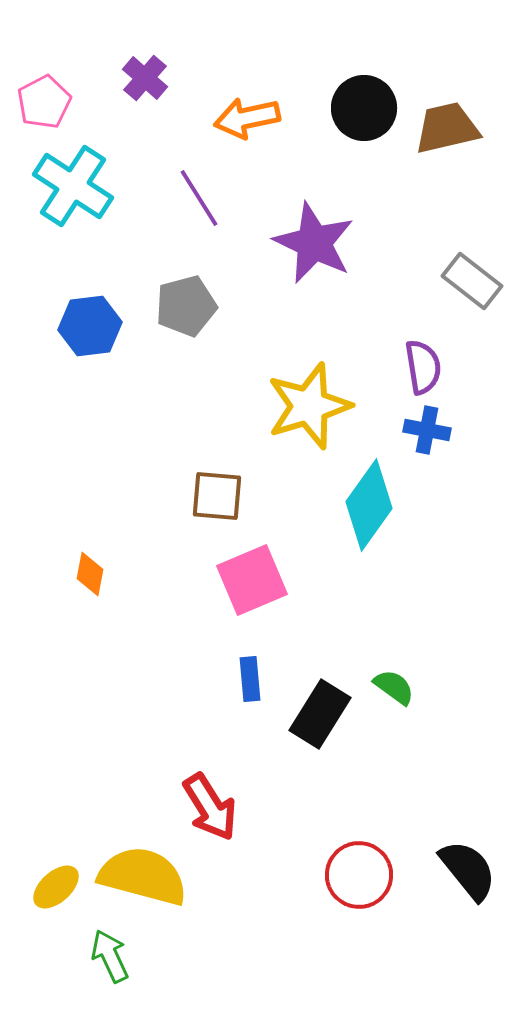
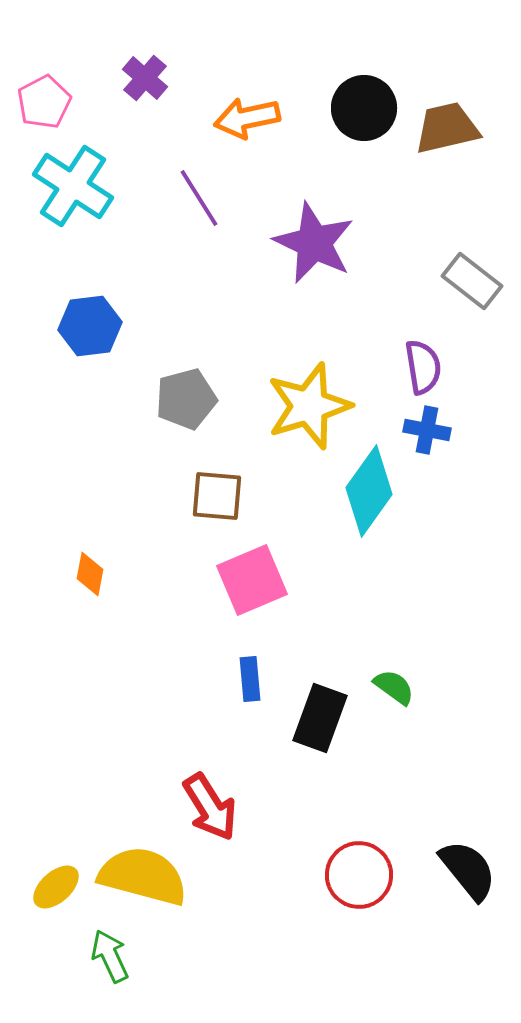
gray pentagon: moved 93 px down
cyan diamond: moved 14 px up
black rectangle: moved 4 px down; rotated 12 degrees counterclockwise
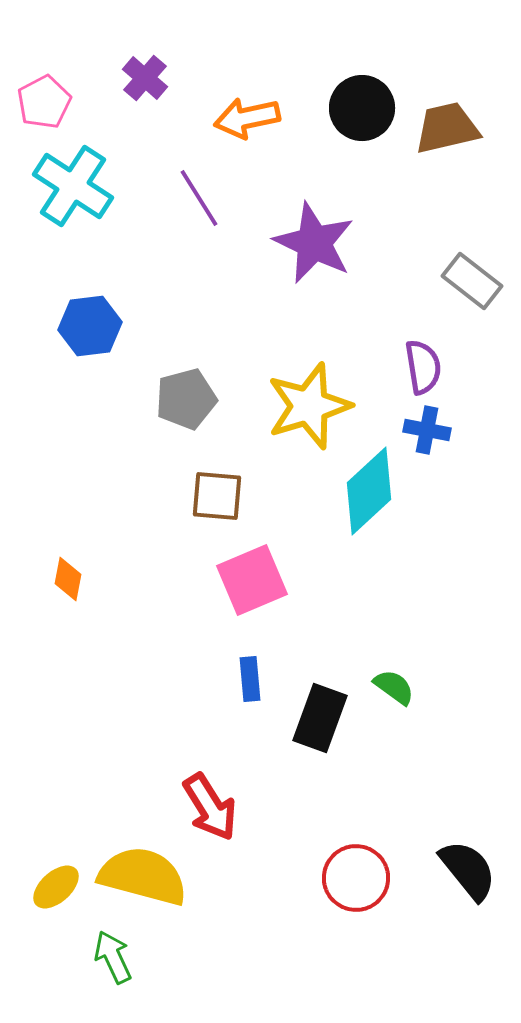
black circle: moved 2 px left
cyan diamond: rotated 12 degrees clockwise
orange diamond: moved 22 px left, 5 px down
red circle: moved 3 px left, 3 px down
green arrow: moved 3 px right, 1 px down
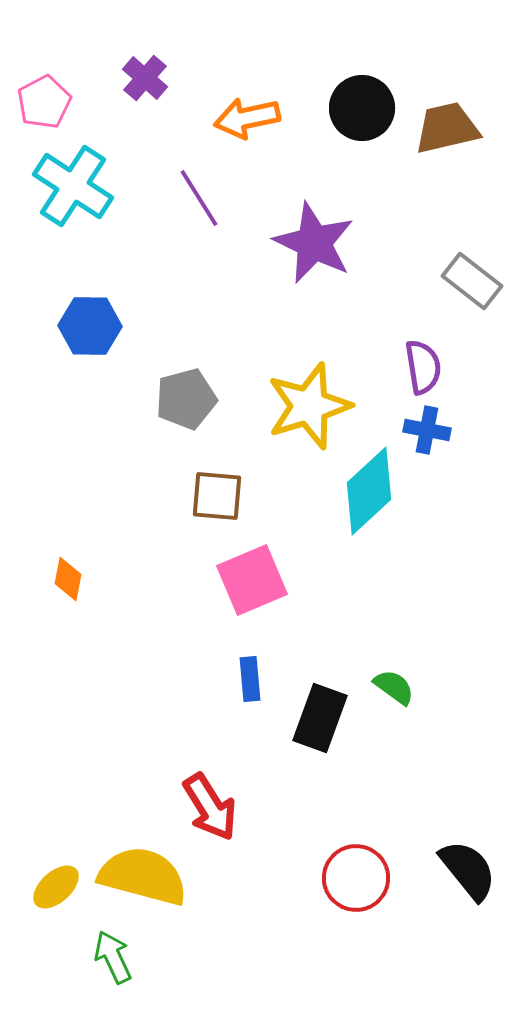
blue hexagon: rotated 8 degrees clockwise
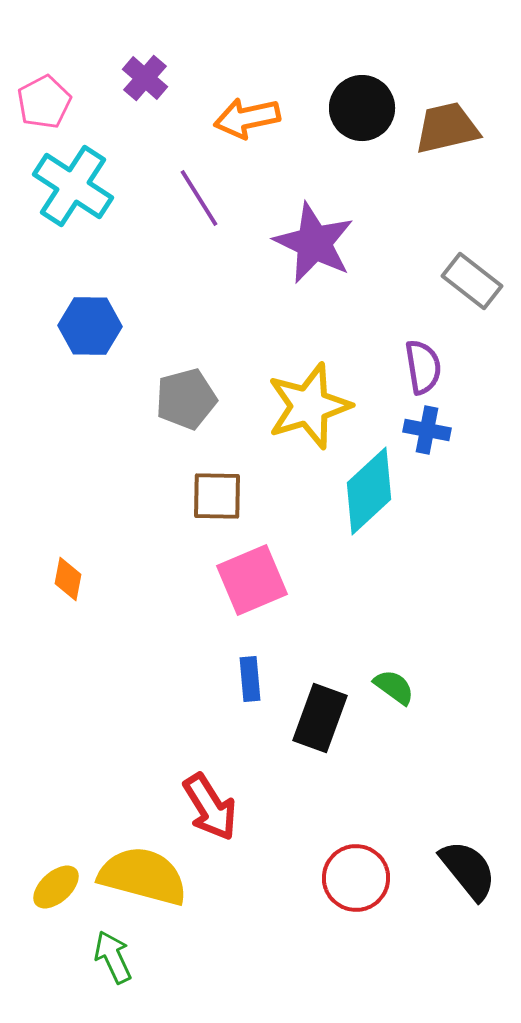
brown square: rotated 4 degrees counterclockwise
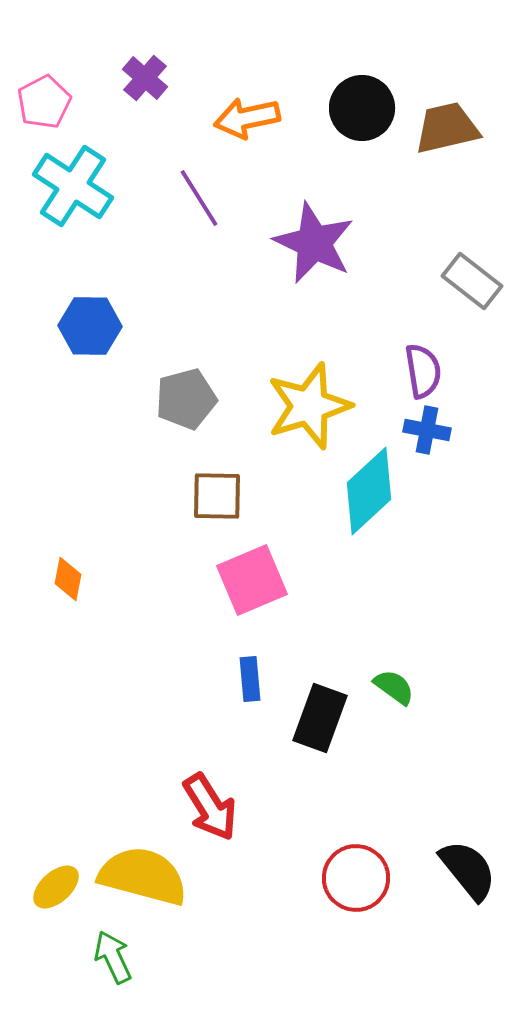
purple semicircle: moved 4 px down
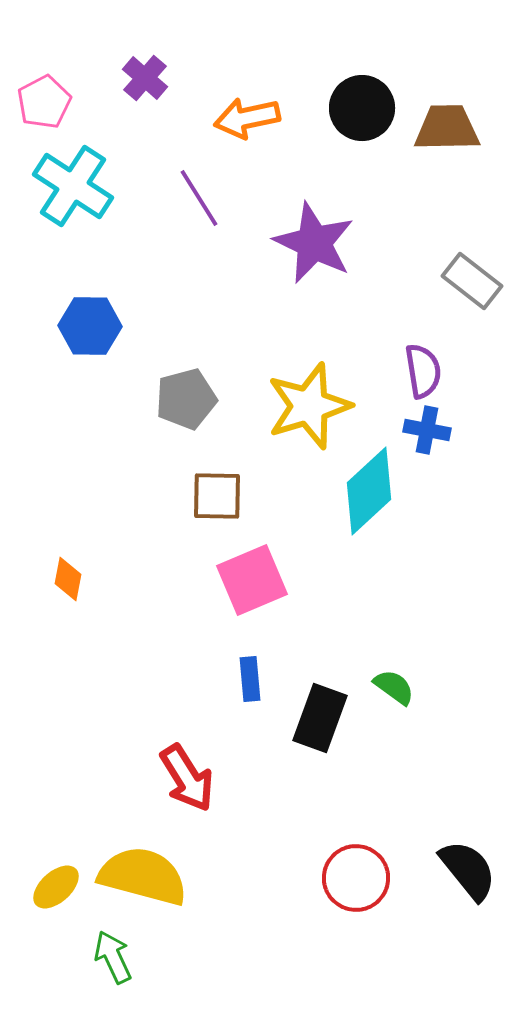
brown trapezoid: rotated 12 degrees clockwise
red arrow: moved 23 px left, 29 px up
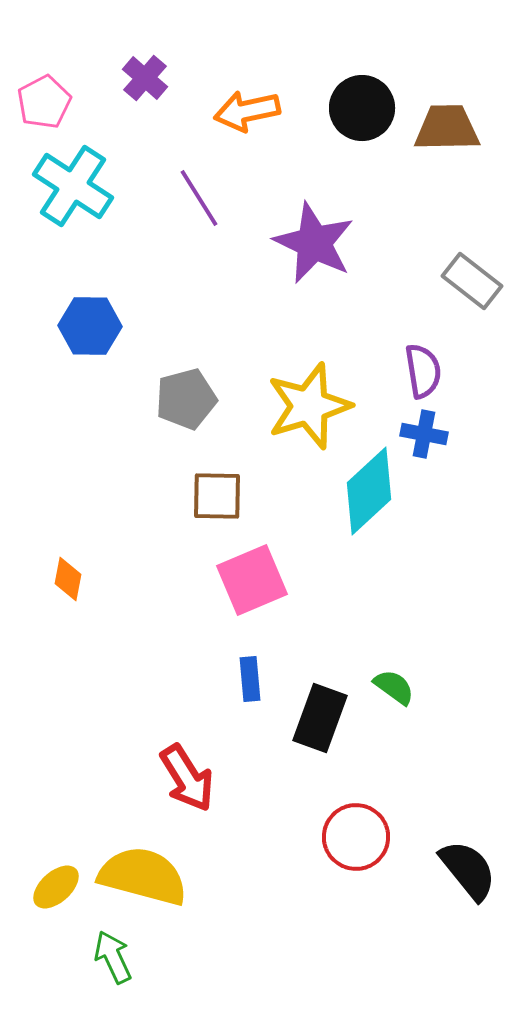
orange arrow: moved 7 px up
blue cross: moved 3 px left, 4 px down
red circle: moved 41 px up
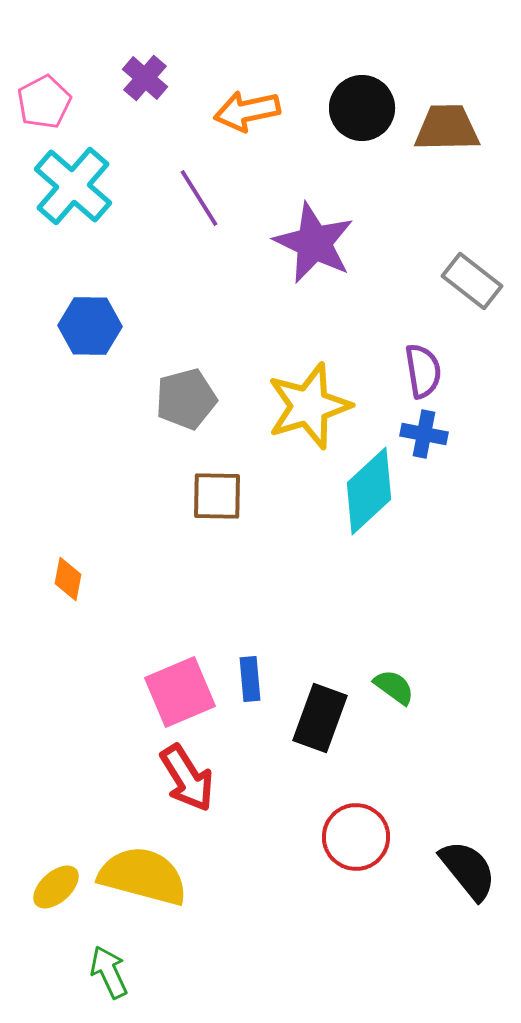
cyan cross: rotated 8 degrees clockwise
pink square: moved 72 px left, 112 px down
green arrow: moved 4 px left, 15 px down
